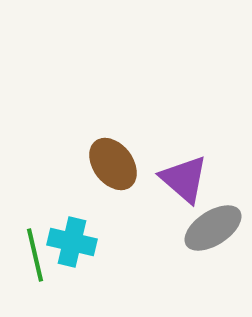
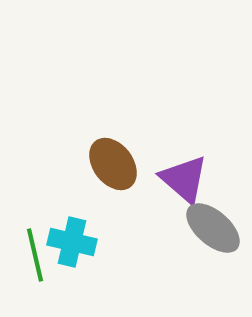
gray ellipse: rotated 74 degrees clockwise
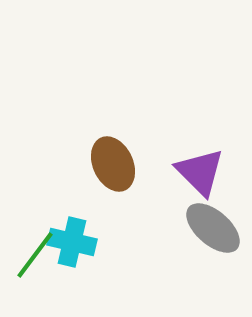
brown ellipse: rotated 12 degrees clockwise
purple triangle: moved 16 px right, 7 px up; rotated 4 degrees clockwise
green line: rotated 50 degrees clockwise
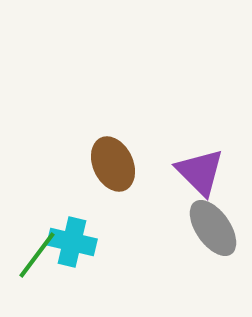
gray ellipse: rotated 14 degrees clockwise
green line: moved 2 px right
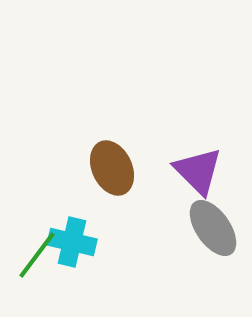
brown ellipse: moved 1 px left, 4 px down
purple triangle: moved 2 px left, 1 px up
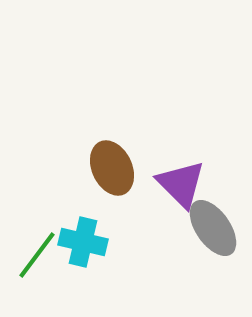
purple triangle: moved 17 px left, 13 px down
cyan cross: moved 11 px right
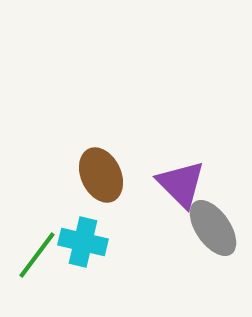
brown ellipse: moved 11 px left, 7 px down
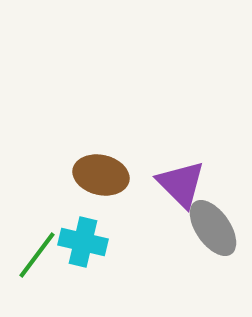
brown ellipse: rotated 52 degrees counterclockwise
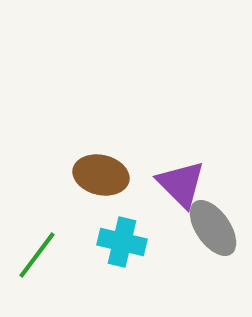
cyan cross: moved 39 px right
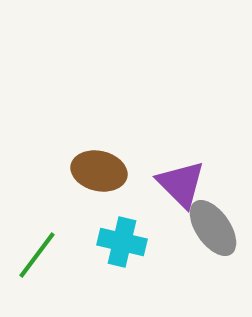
brown ellipse: moved 2 px left, 4 px up
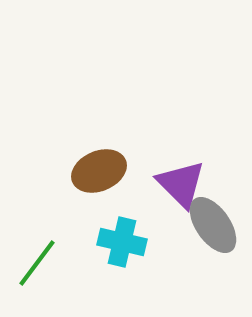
brown ellipse: rotated 36 degrees counterclockwise
gray ellipse: moved 3 px up
green line: moved 8 px down
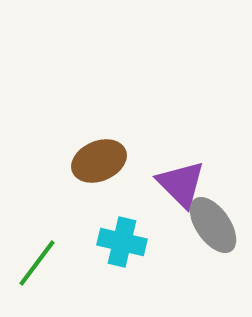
brown ellipse: moved 10 px up
